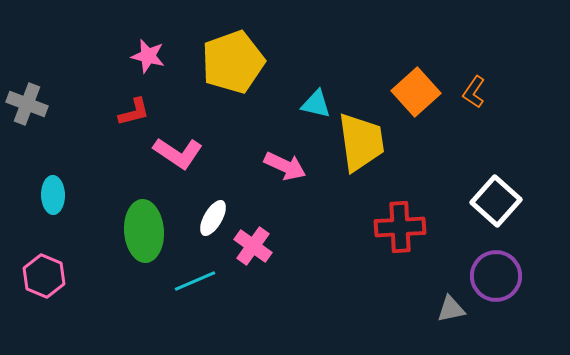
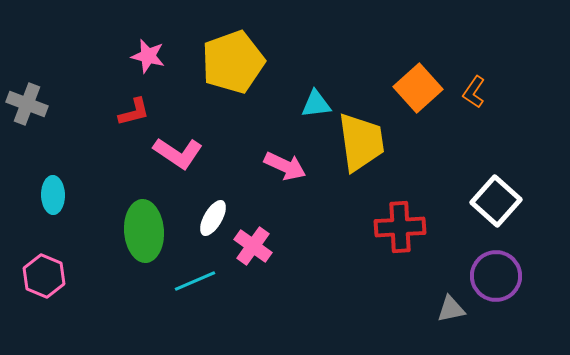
orange square: moved 2 px right, 4 px up
cyan triangle: rotated 20 degrees counterclockwise
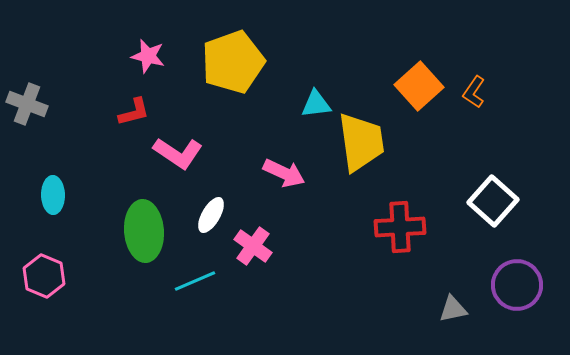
orange square: moved 1 px right, 2 px up
pink arrow: moved 1 px left, 7 px down
white square: moved 3 px left
white ellipse: moved 2 px left, 3 px up
purple circle: moved 21 px right, 9 px down
gray triangle: moved 2 px right
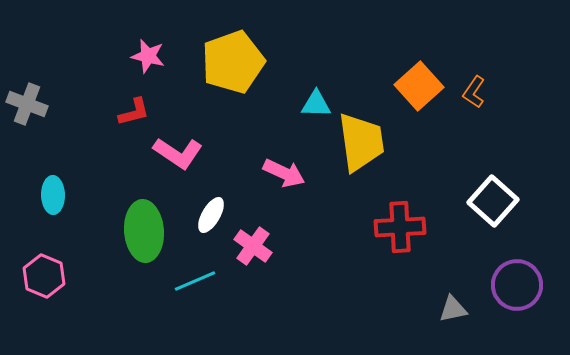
cyan triangle: rotated 8 degrees clockwise
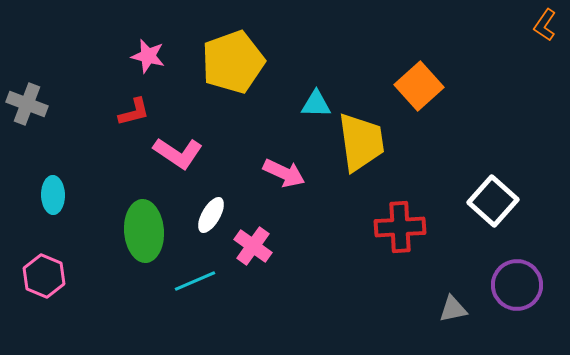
orange L-shape: moved 71 px right, 67 px up
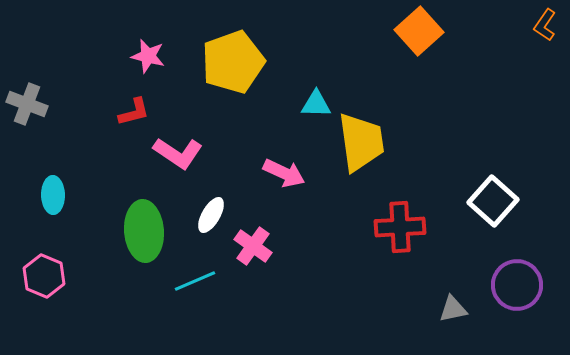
orange square: moved 55 px up
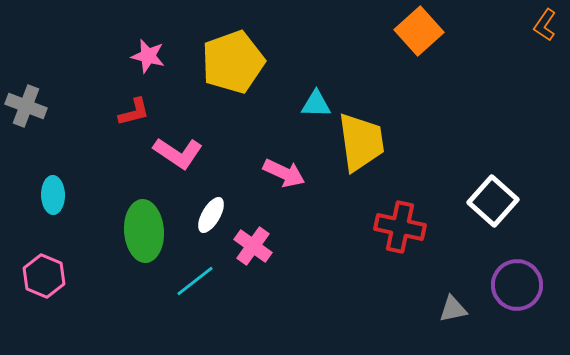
gray cross: moved 1 px left, 2 px down
red cross: rotated 15 degrees clockwise
cyan line: rotated 15 degrees counterclockwise
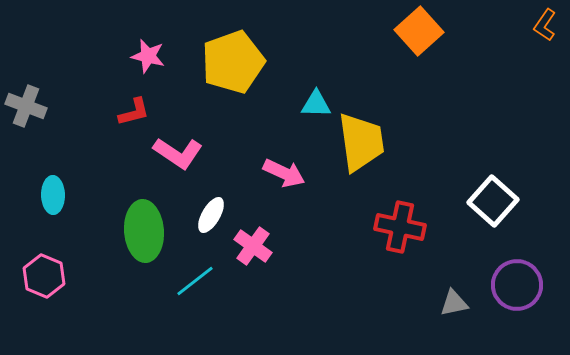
gray triangle: moved 1 px right, 6 px up
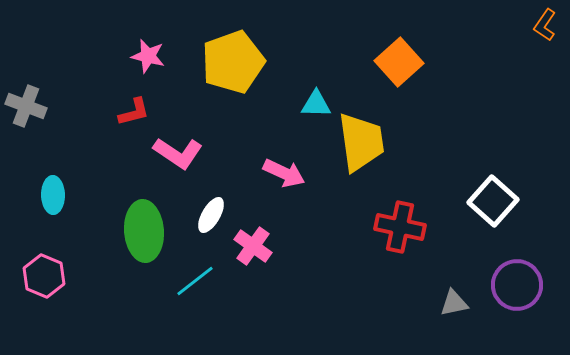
orange square: moved 20 px left, 31 px down
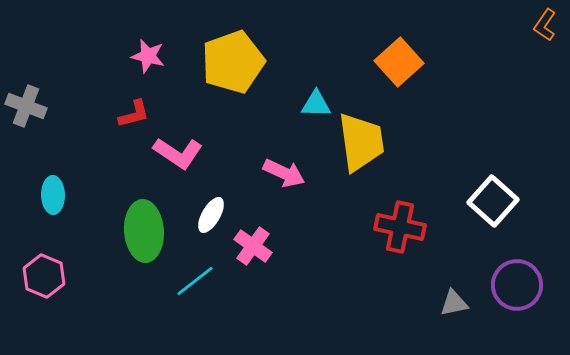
red L-shape: moved 2 px down
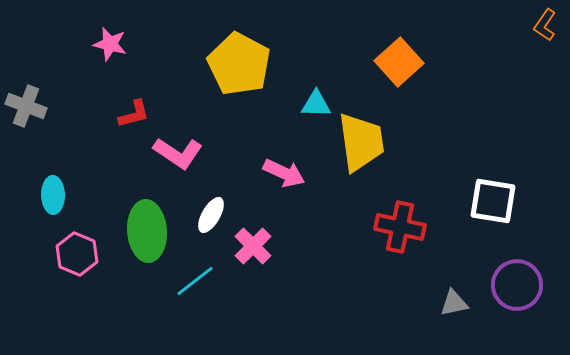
pink star: moved 38 px left, 12 px up
yellow pentagon: moved 6 px right, 2 px down; rotated 24 degrees counterclockwise
white square: rotated 33 degrees counterclockwise
green ellipse: moved 3 px right
pink cross: rotated 9 degrees clockwise
pink hexagon: moved 33 px right, 22 px up
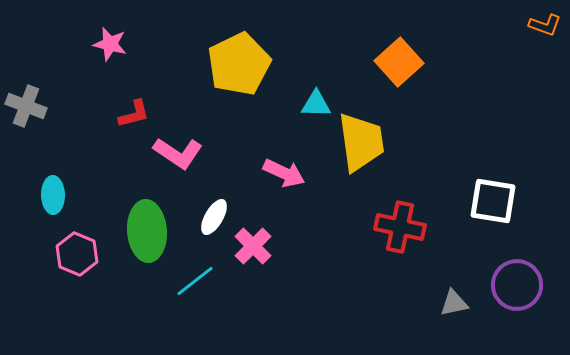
orange L-shape: rotated 104 degrees counterclockwise
yellow pentagon: rotated 18 degrees clockwise
white ellipse: moved 3 px right, 2 px down
